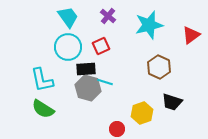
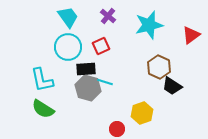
black trapezoid: moved 16 px up; rotated 15 degrees clockwise
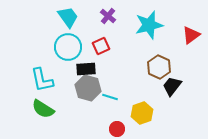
cyan line: moved 5 px right, 15 px down
black trapezoid: rotated 95 degrees clockwise
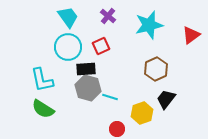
brown hexagon: moved 3 px left, 2 px down; rotated 10 degrees clockwise
black trapezoid: moved 6 px left, 13 px down
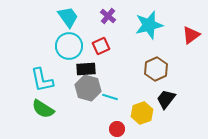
cyan circle: moved 1 px right, 1 px up
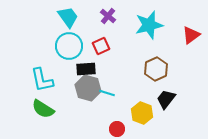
cyan line: moved 3 px left, 4 px up
yellow hexagon: rotated 20 degrees counterclockwise
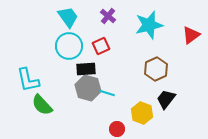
cyan L-shape: moved 14 px left
green semicircle: moved 1 px left, 4 px up; rotated 15 degrees clockwise
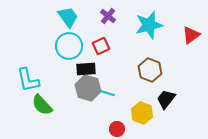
brown hexagon: moved 6 px left, 1 px down; rotated 15 degrees counterclockwise
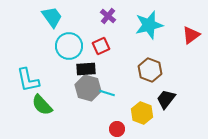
cyan trapezoid: moved 16 px left
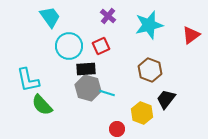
cyan trapezoid: moved 2 px left
